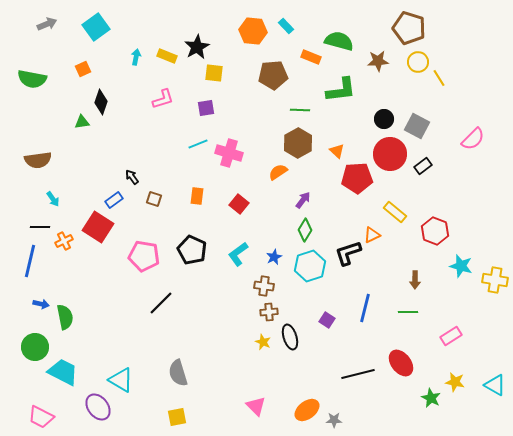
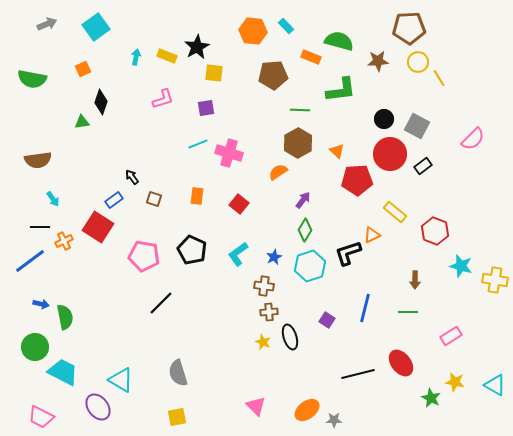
brown pentagon at (409, 28): rotated 20 degrees counterclockwise
red pentagon at (357, 178): moved 2 px down
blue line at (30, 261): rotated 40 degrees clockwise
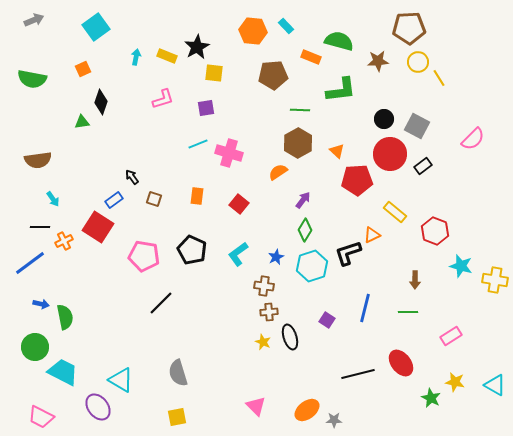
gray arrow at (47, 24): moved 13 px left, 4 px up
blue star at (274, 257): moved 2 px right
blue line at (30, 261): moved 2 px down
cyan hexagon at (310, 266): moved 2 px right
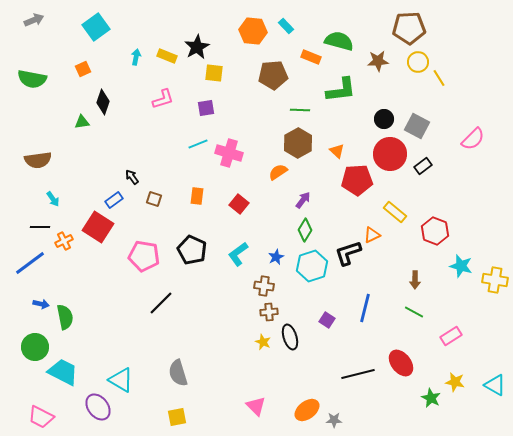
black diamond at (101, 102): moved 2 px right
green line at (408, 312): moved 6 px right; rotated 30 degrees clockwise
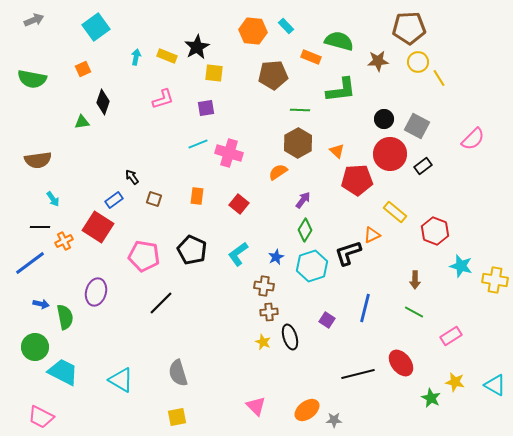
purple ellipse at (98, 407): moved 2 px left, 115 px up; rotated 52 degrees clockwise
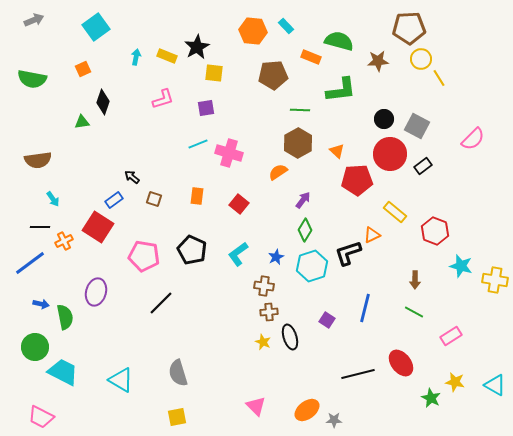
yellow circle at (418, 62): moved 3 px right, 3 px up
black arrow at (132, 177): rotated 14 degrees counterclockwise
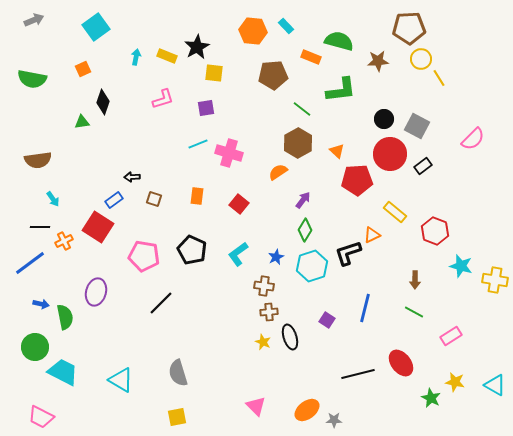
green line at (300, 110): moved 2 px right, 1 px up; rotated 36 degrees clockwise
black arrow at (132, 177): rotated 42 degrees counterclockwise
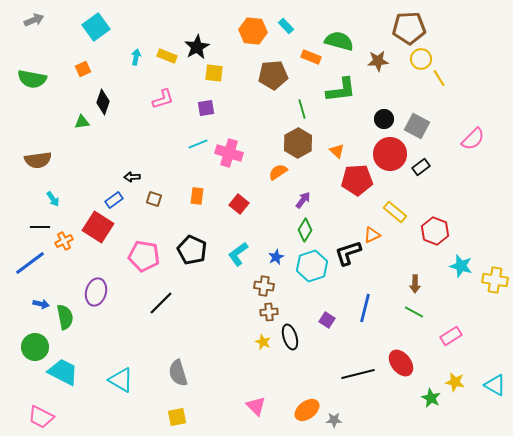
green line at (302, 109): rotated 36 degrees clockwise
black rectangle at (423, 166): moved 2 px left, 1 px down
brown arrow at (415, 280): moved 4 px down
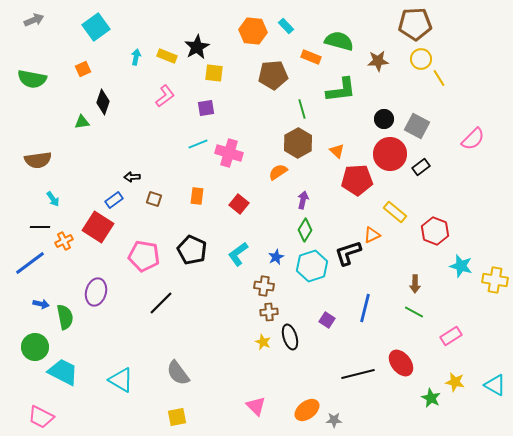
brown pentagon at (409, 28): moved 6 px right, 4 px up
pink L-shape at (163, 99): moved 2 px right, 3 px up; rotated 20 degrees counterclockwise
purple arrow at (303, 200): rotated 24 degrees counterclockwise
gray semicircle at (178, 373): rotated 20 degrees counterclockwise
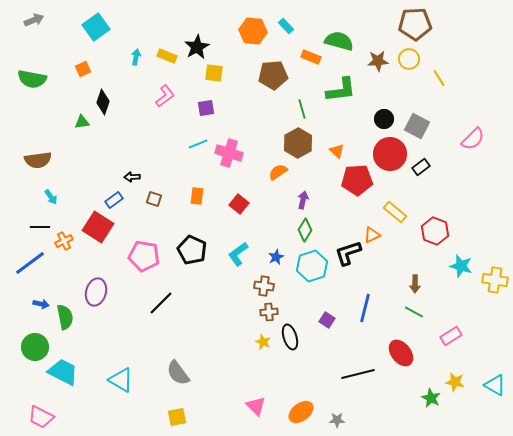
yellow circle at (421, 59): moved 12 px left
cyan arrow at (53, 199): moved 2 px left, 2 px up
red ellipse at (401, 363): moved 10 px up
orange ellipse at (307, 410): moved 6 px left, 2 px down
gray star at (334, 420): moved 3 px right
